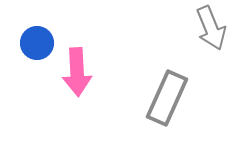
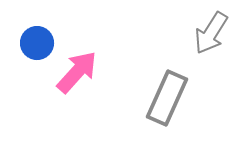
gray arrow: moved 5 px down; rotated 54 degrees clockwise
pink arrow: rotated 135 degrees counterclockwise
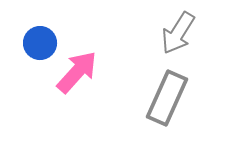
gray arrow: moved 33 px left
blue circle: moved 3 px right
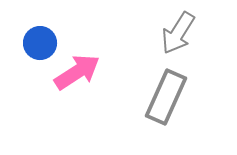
pink arrow: rotated 15 degrees clockwise
gray rectangle: moved 1 px left, 1 px up
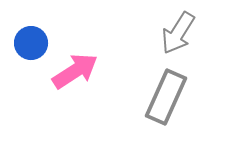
blue circle: moved 9 px left
pink arrow: moved 2 px left, 1 px up
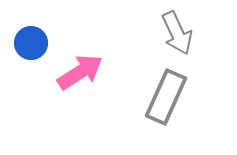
gray arrow: moved 1 px left; rotated 57 degrees counterclockwise
pink arrow: moved 5 px right, 1 px down
